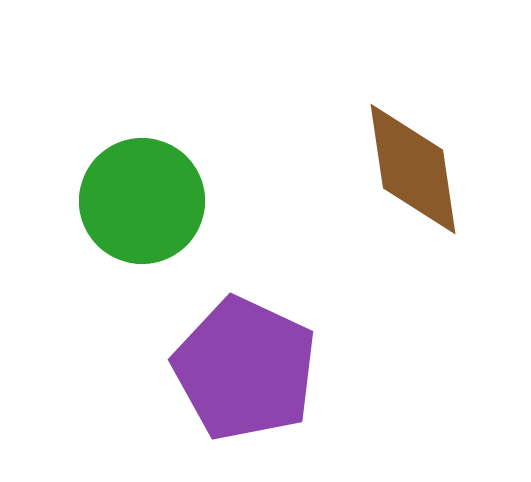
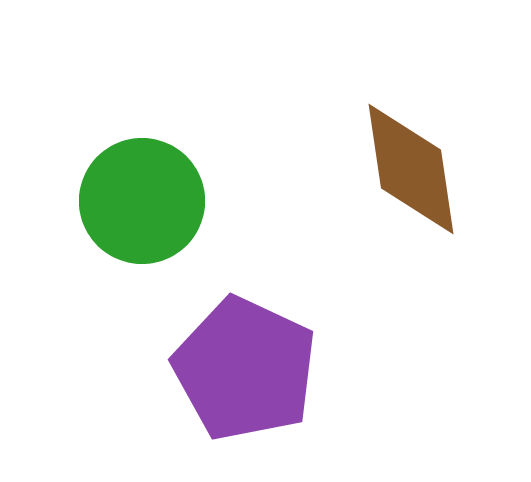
brown diamond: moved 2 px left
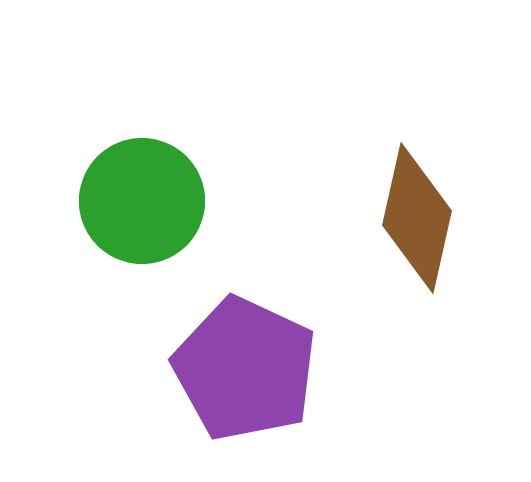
brown diamond: moved 6 px right, 49 px down; rotated 21 degrees clockwise
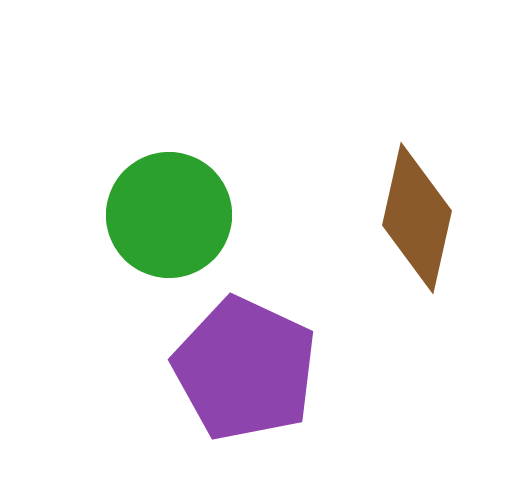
green circle: moved 27 px right, 14 px down
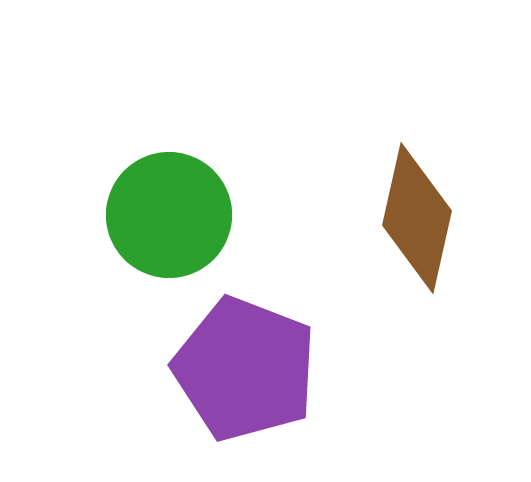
purple pentagon: rotated 4 degrees counterclockwise
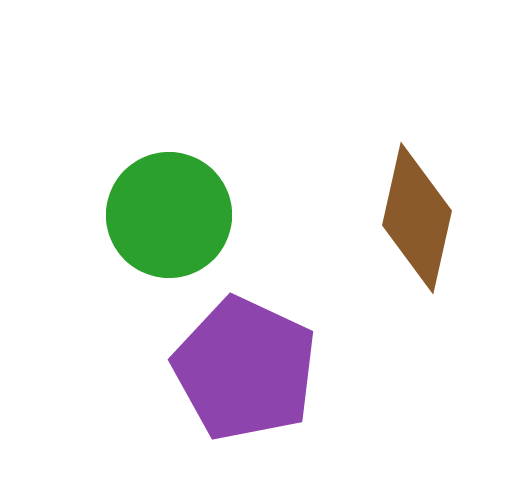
purple pentagon: rotated 4 degrees clockwise
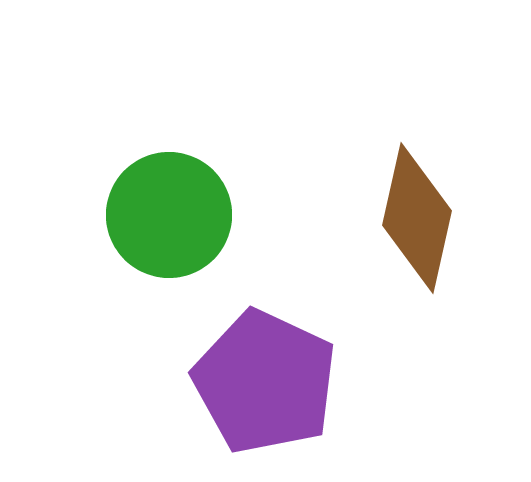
purple pentagon: moved 20 px right, 13 px down
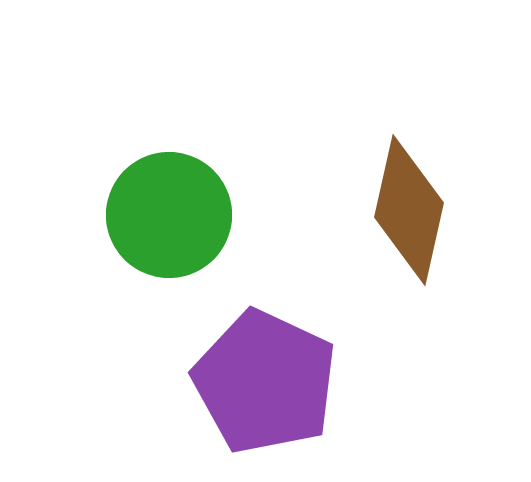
brown diamond: moved 8 px left, 8 px up
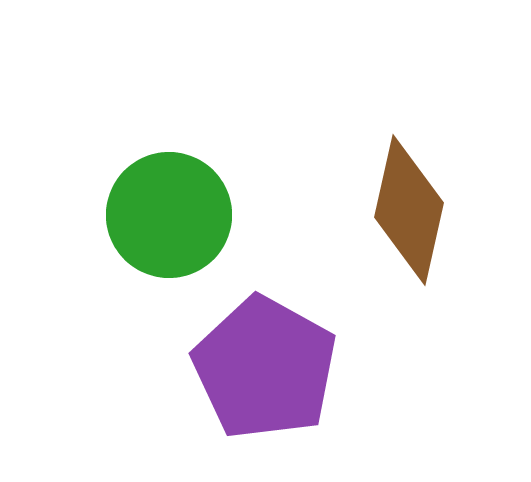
purple pentagon: moved 14 px up; rotated 4 degrees clockwise
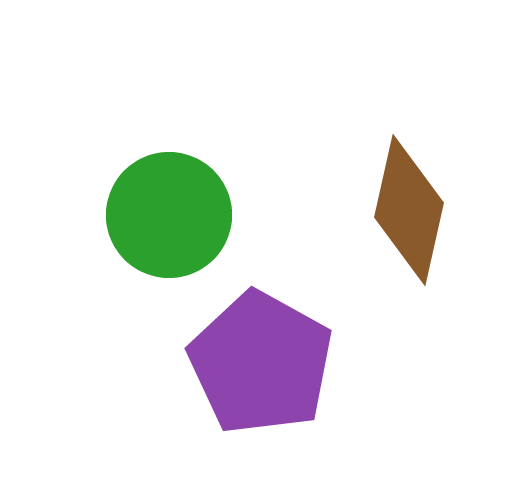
purple pentagon: moved 4 px left, 5 px up
